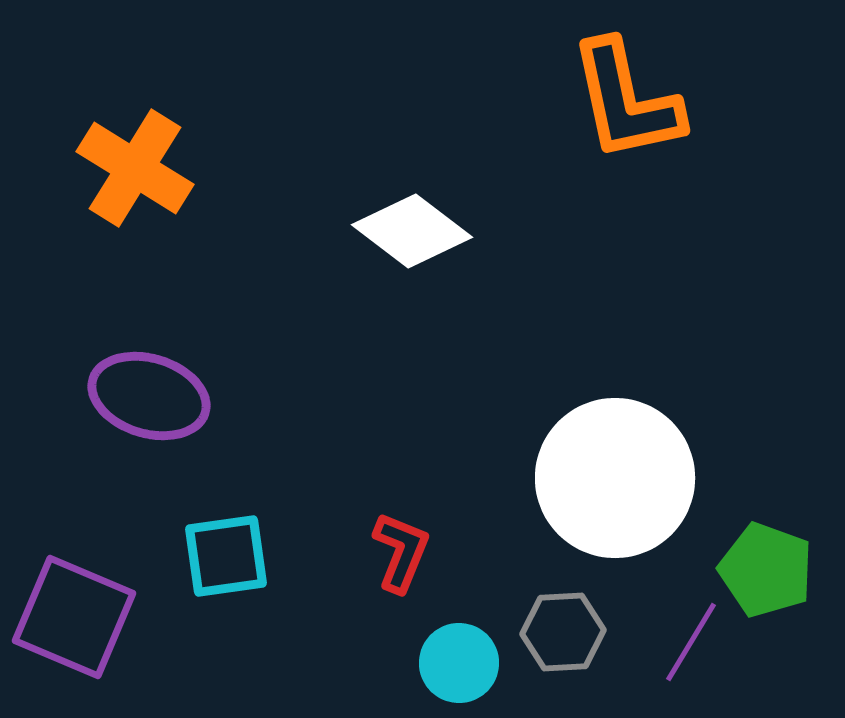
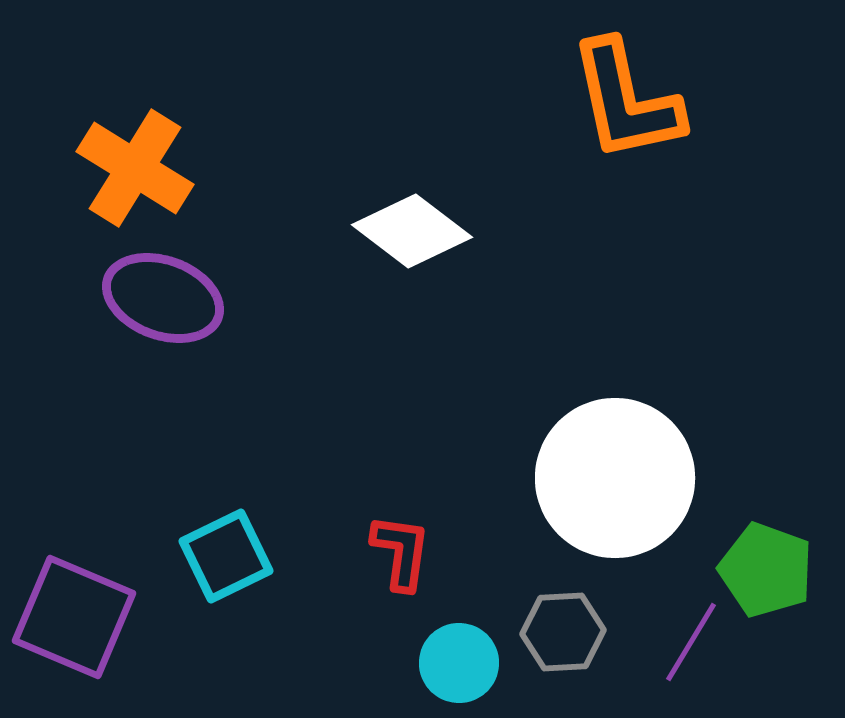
purple ellipse: moved 14 px right, 98 px up; rotated 3 degrees clockwise
red L-shape: rotated 14 degrees counterclockwise
cyan square: rotated 18 degrees counterclockwise
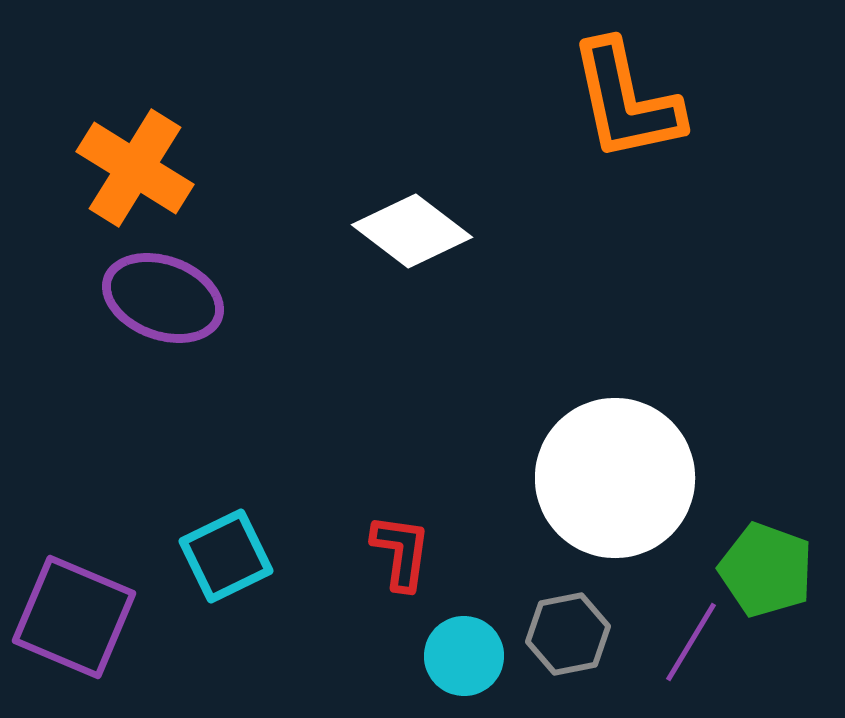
gray hexagon: moved 5 px right, 2 px down; rotated 8 degrees counterclockwise
cyan circle: moved 5 px right, 7 px up
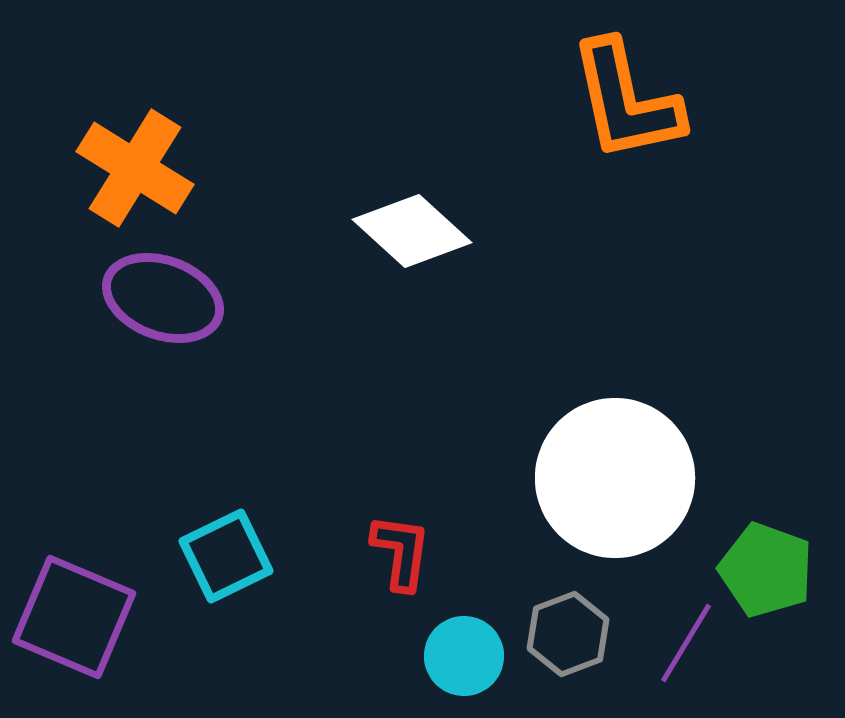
white diamond: rotated 5 degrees clockwise
gray hexagon: rotated 10 degrees counterclockwise
purple line: moved 5 px left, 1 px down
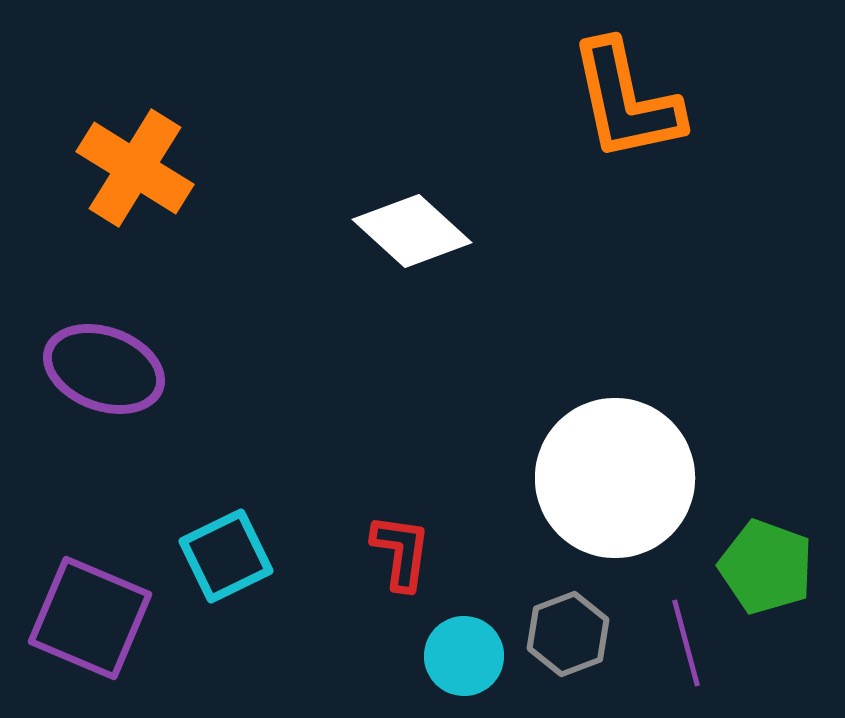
purple ellipse: moved 59 px left, 71 px down
green pentagon: moved 3 px up
purple square: moved 16 px right, 1 px down
purple line: rotated 46 degrees counterclockwise
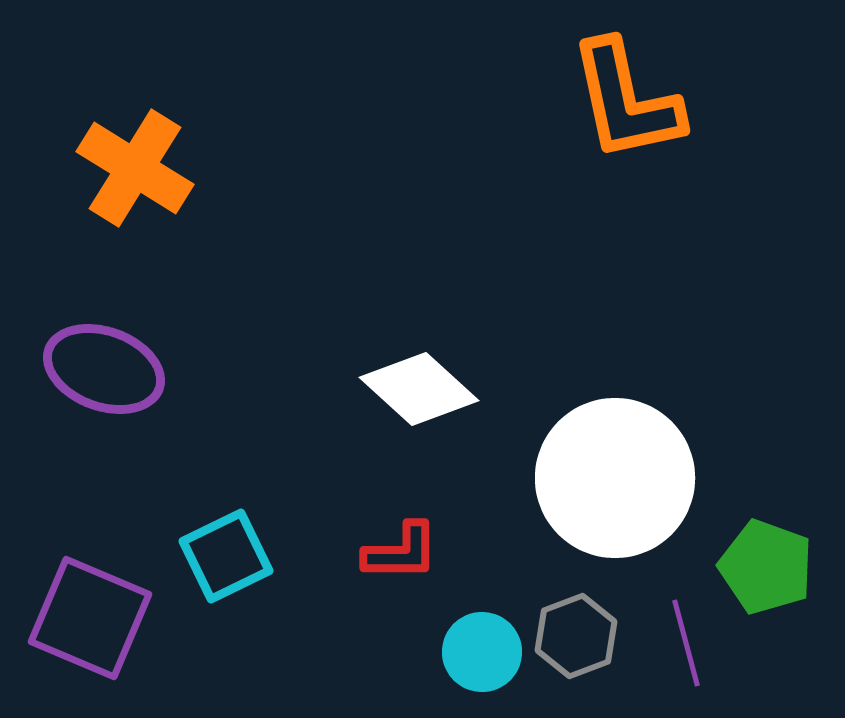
white diamond: moved 7 px right, 158 px down
red L-shape: rotated 82 degrees clockwise
gray hexagon: moved 8 px right, 2 px down
cyan circle: moved 18 px right, 4 px up
